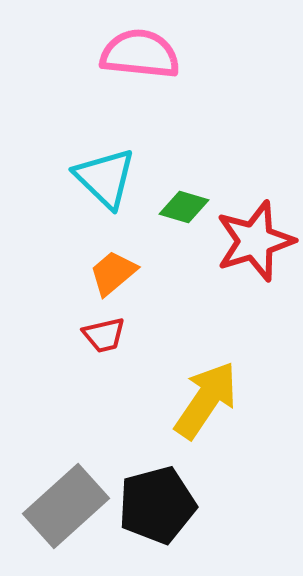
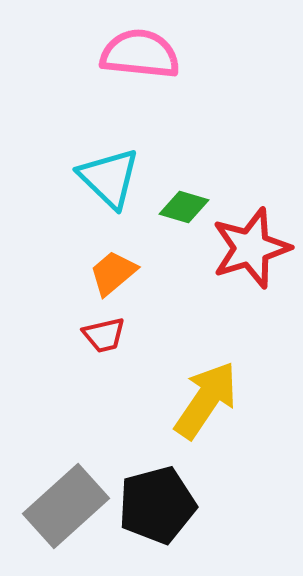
cyan triangle: moved 4 px right
red star: moved 4 px left, 7 px down
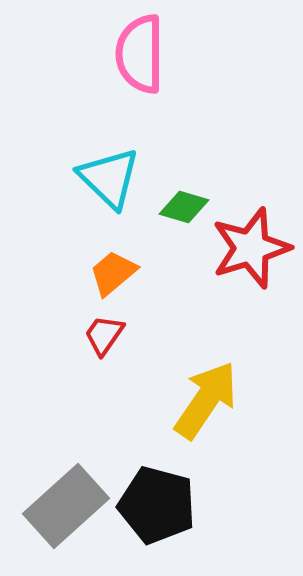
pink semicircle: rotated 96 degrees counterclockwise
red trapezoid: rotated 138 degrees clockwise
black pentagon: rotated 30 degrees clockwise
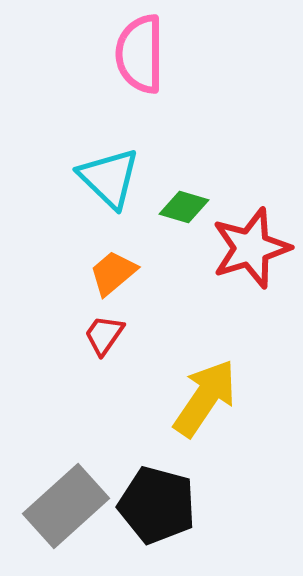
yellow arrow: moved 1 px left, 2 px up
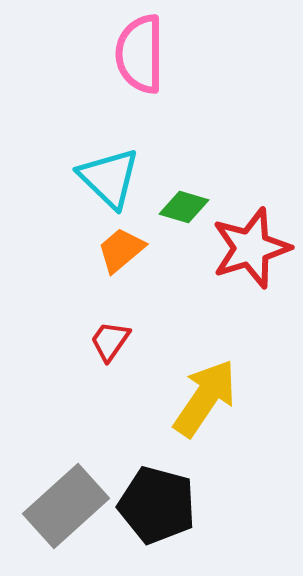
orange trapezoid: moved 8 px right, 23 px up
red trapezoid: moved 6 px right, 6 px down
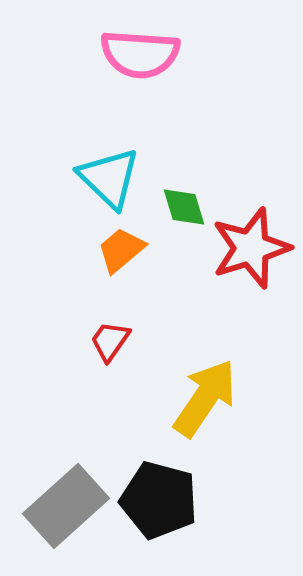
pink semicircle: rotated 86 degrees counterclockwise
green diamond: rotated 57 degrees clockwise
black pentagon: moved 2 px right, 5 px up
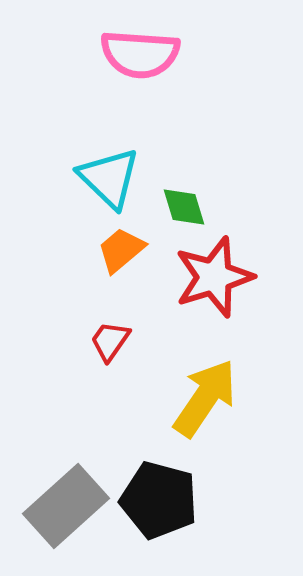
red star: moved 37 px left, 29 px down
